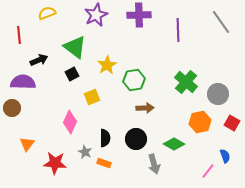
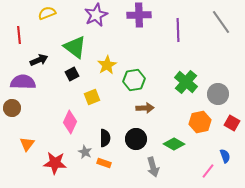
gray arrow: moved 1 px left, 3 px down
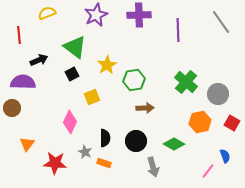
black circle: moved 2 px down
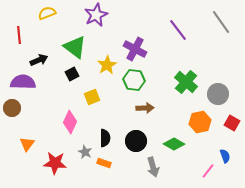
purple cross: moved 4 px left, 34 px down; rotated 30 degrees clockwise
purple line: rotated 35 degrees counterclockwise
green hexagon: rotated 15 degrees clockwise
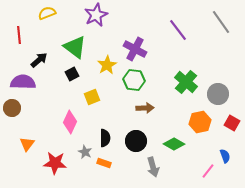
black arrow: rotated 18 degrees counterclockwise
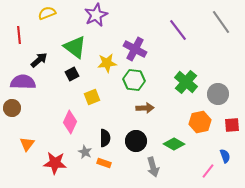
yellow star: moved 2 px up; rotated 24 degrees clockwise
red square: moved 2 px down; rotated 35 degrees counterclockwise
